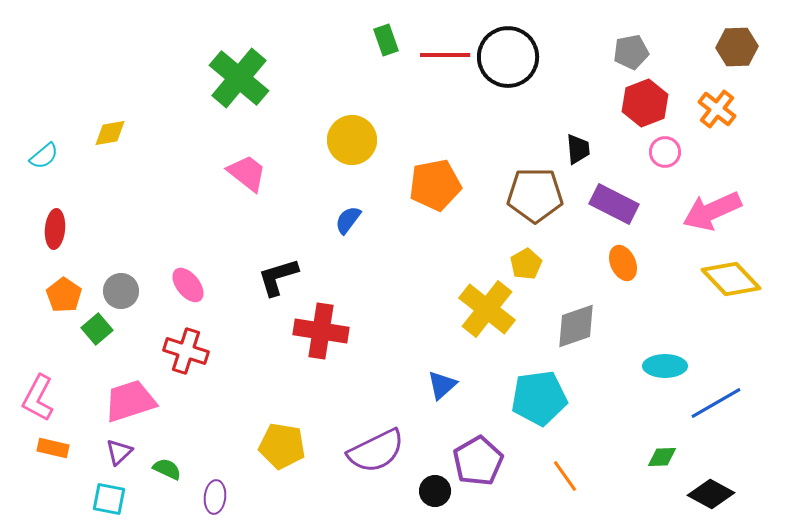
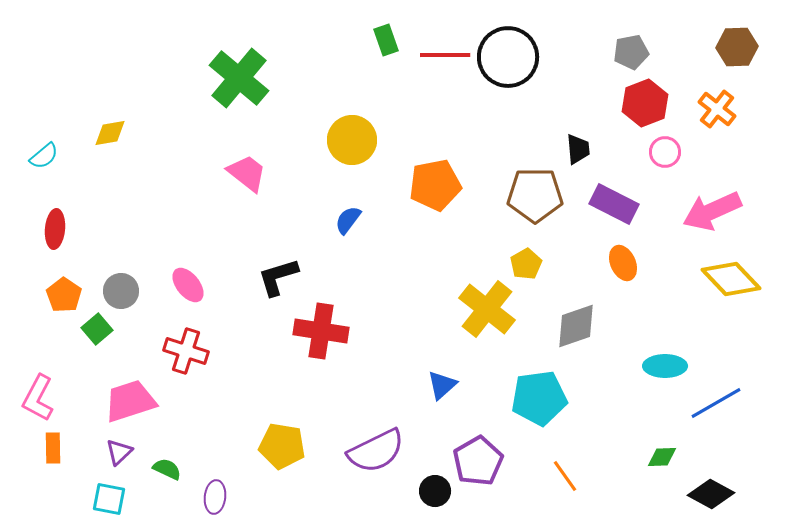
orange rectangle at (53, 448): rotated 76 degrees clockwise
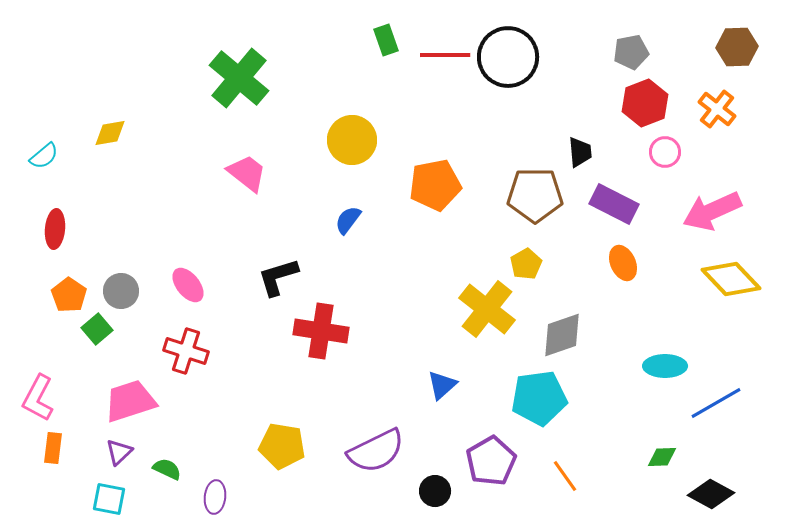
black trapezoid at (578, 149): moved 2 px right, 3 px down
orange pentagon at (64, 295): moved 5 px right
gray diamond at (576, 326): moved 14 px left, 9 px down
orange rectangle at (53, 448): rotated 8 degrees clockwise
purple pentagon at (478, 461): moved 13 px right
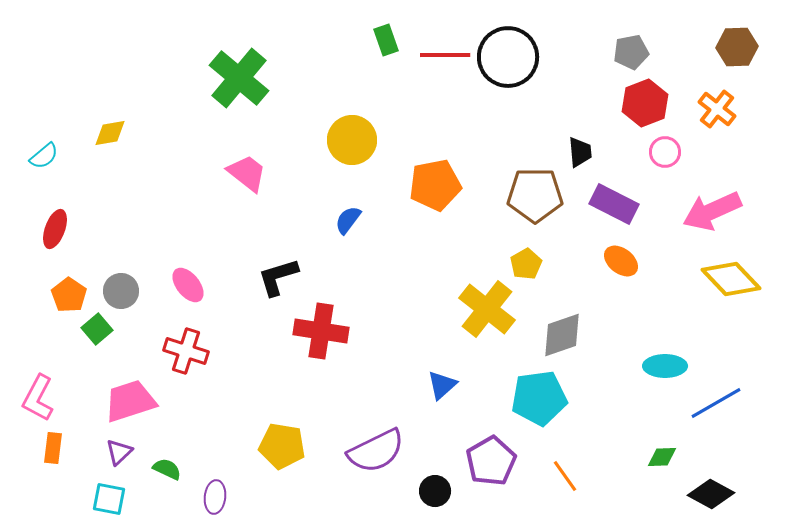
red ellipse at (55, 229): rotated 15 degrees clockwise
orange ellipse at (623, 263): moved 2 px left, 2 px up; rotated 28 degrees counterclockwise
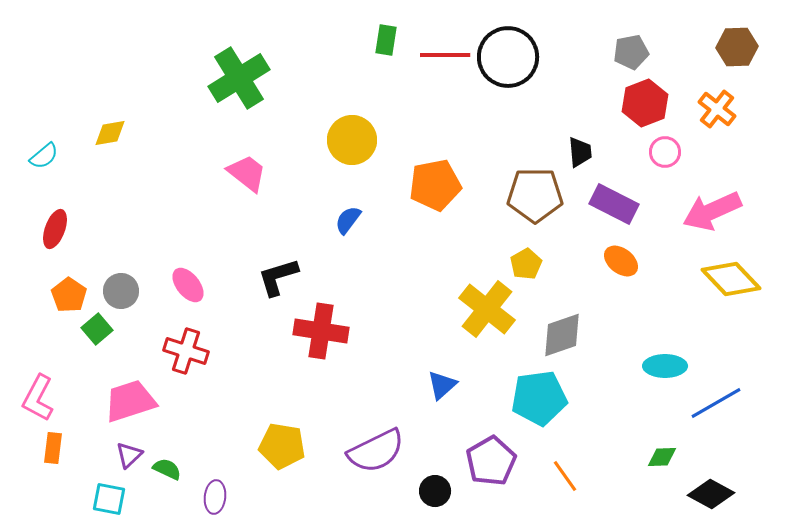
green rectangle at (386, 40): rotated 28 degrees clockwise
green cross at (239, 78): rotated 18 degrees clockwise
purple triangle at (119, 452): moved 10 px right, 3 px down
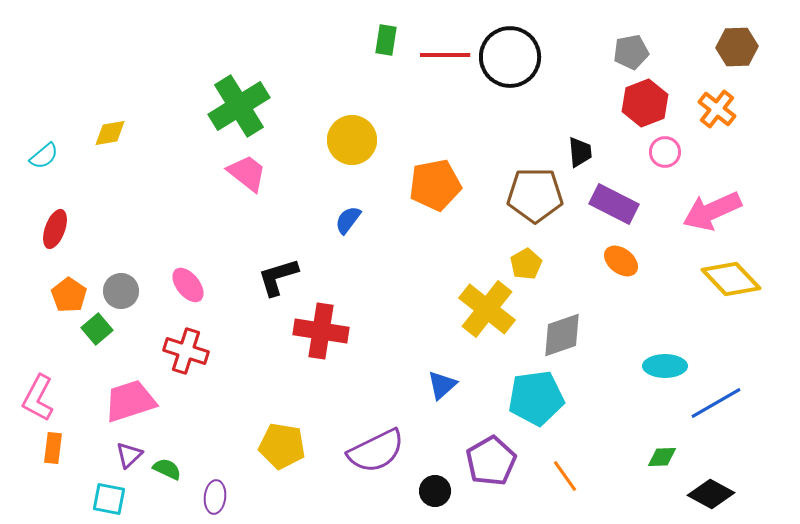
black circle at (508, 57): moved 2 px right
green cross at (239, 78): moved 28 px down
cyan pentagon at (539, 398): moved 3 px left
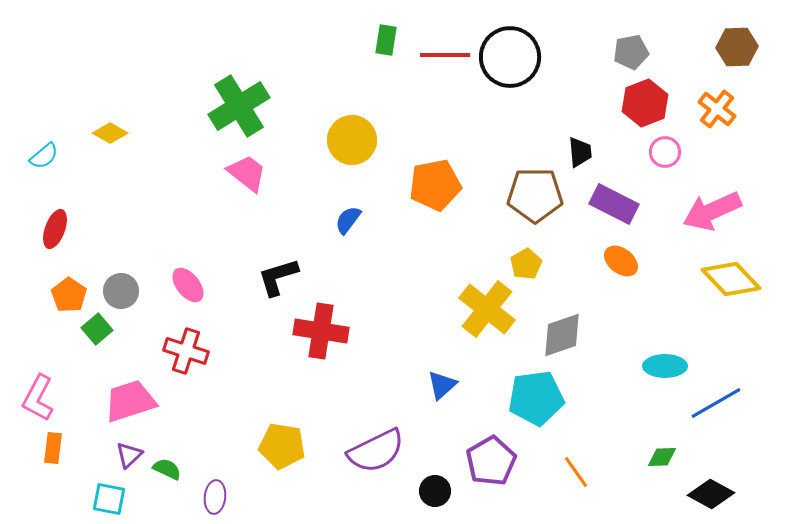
yellow diamond at (110, 133): rotated 40 degrees clockwise
orange line at (565, 476): moved 11 px right, 4 px up
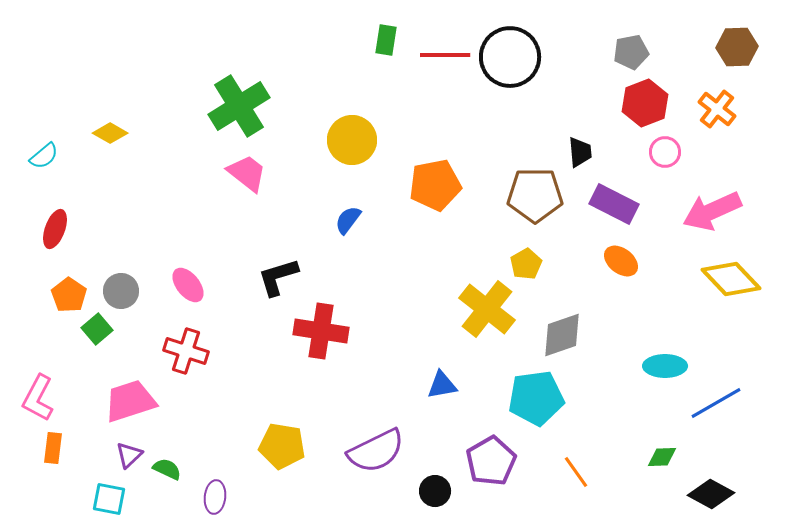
blue triangle at (442, 385): rotated 32 degrees clockwise
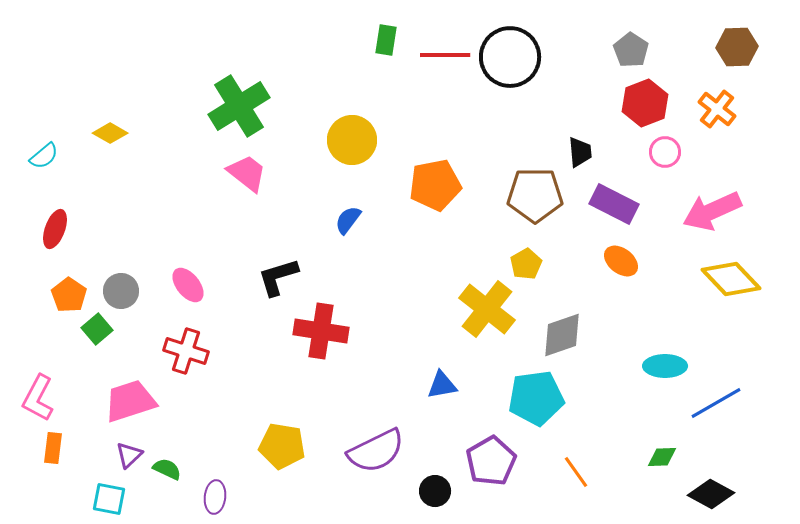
gray pentagon at (631, 52): moved 2 px up; rotated 28 degrees counterclockwise
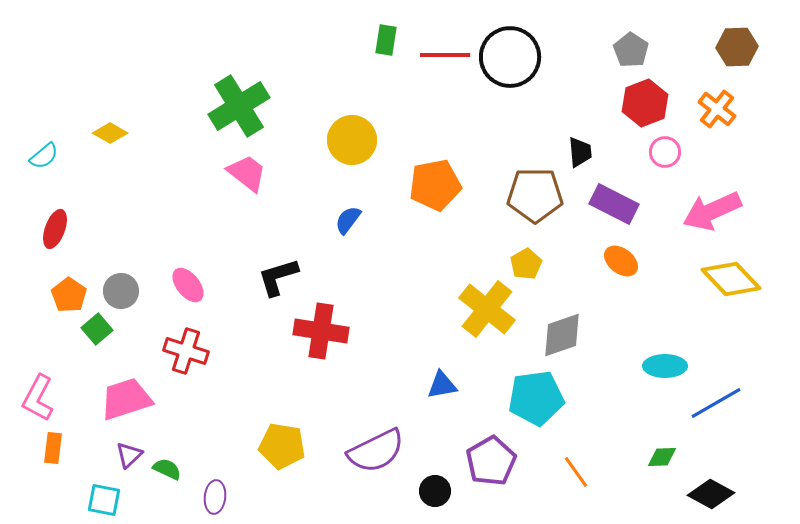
pink trapezoid at (130, 401): moved 4 px left, 2 px up
cyan square at (109, 499): moved 5 px left, 1 px down
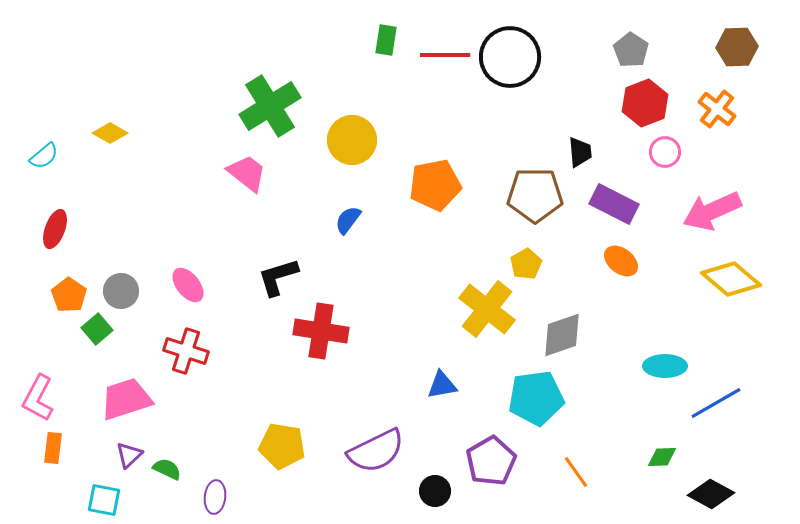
green cross at (239, 106): moved 31 px right
yellow diamond at (731, 279): rotated 6 degrees counterclockwise
